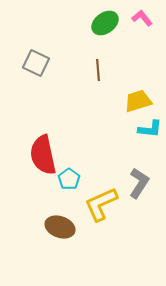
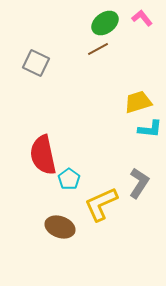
brown line: moved 21 px up; rotated 65 degrees clockwise
yellow trapezoid: moved 1 px down
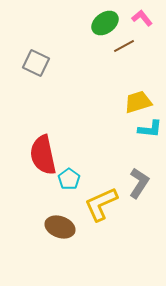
brown line: moved 26 px right, 3 px up
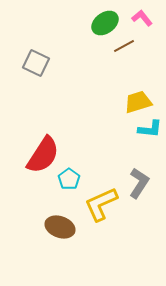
red semicircle: rotated 135 degrees counterclockwise
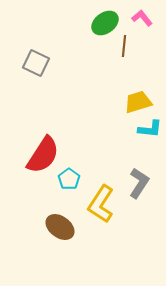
brown line: rotated 55 degrees counterclockwise
yellow L-shape: rotated 33 degrees counterclockwise
brown ellipse: rotated 16 degrees clockwise
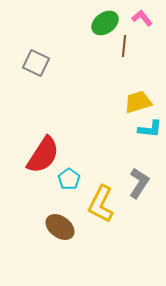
yellow L-shape: rotated 6 degrees counterclockwise
